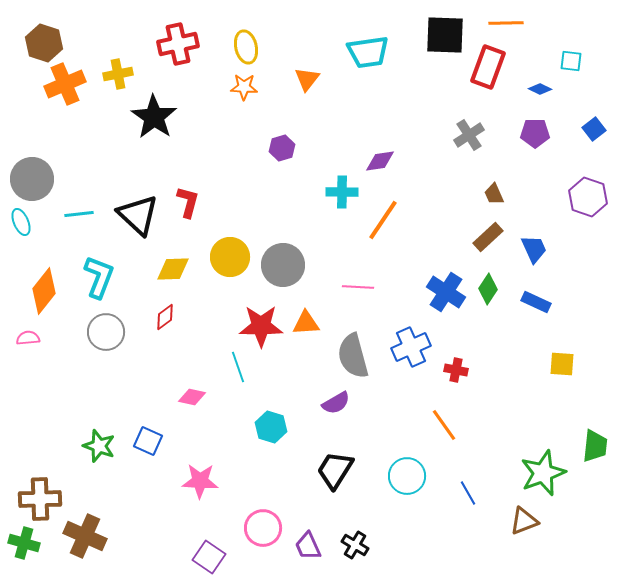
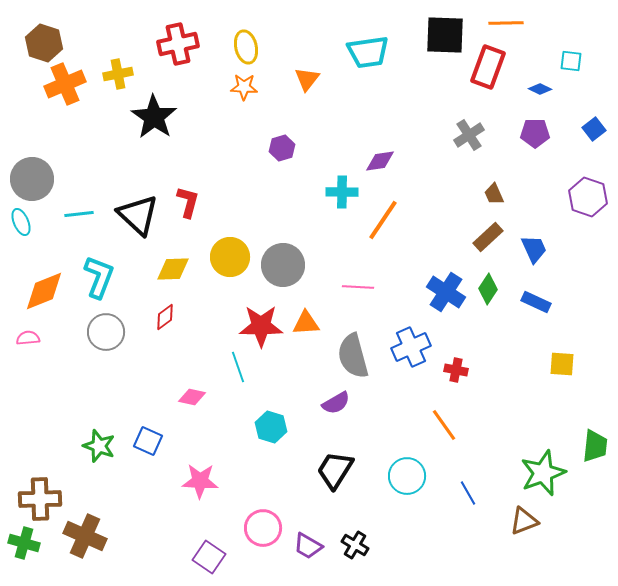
orange diamond at (44, 291): rotated 30 degrees clockwise
purple trapezoid at (308, 546): rotated 36 degrees counterclockwise
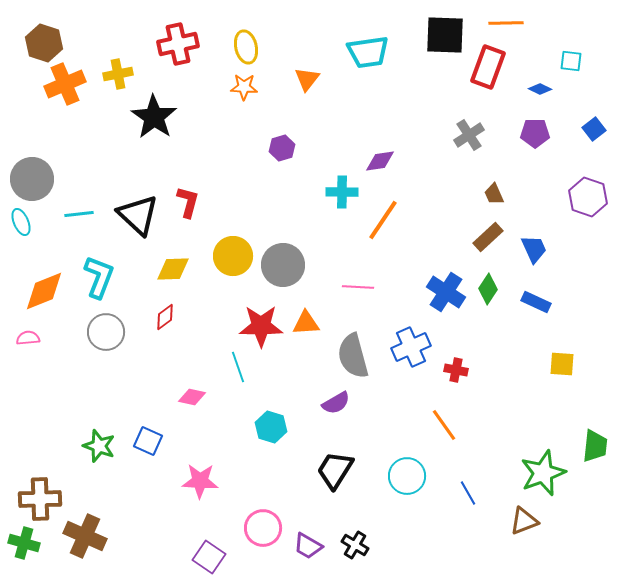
yellow circle at (230, 257): moved 3 px right, 1 px up
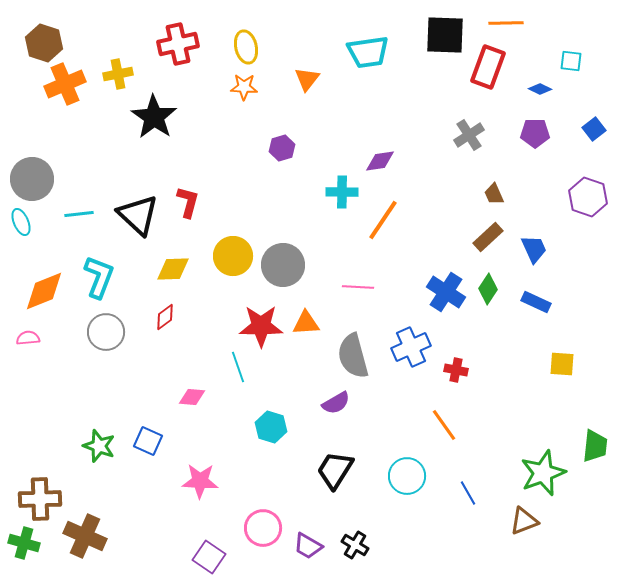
pink diamond at (192, 397): rotated 8 degrees counterclockwise
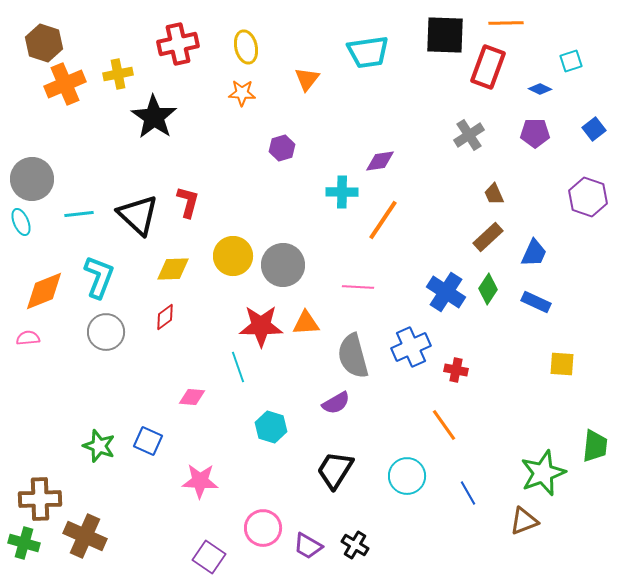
cyan square at (571, 61): rotated 25 degrees counterclockwise
orange star at (244, 87): moved 2 px left, 6 px down
blue trapezoid at (534, 249): moved 4 px down; rotated 48 degrees clockwise
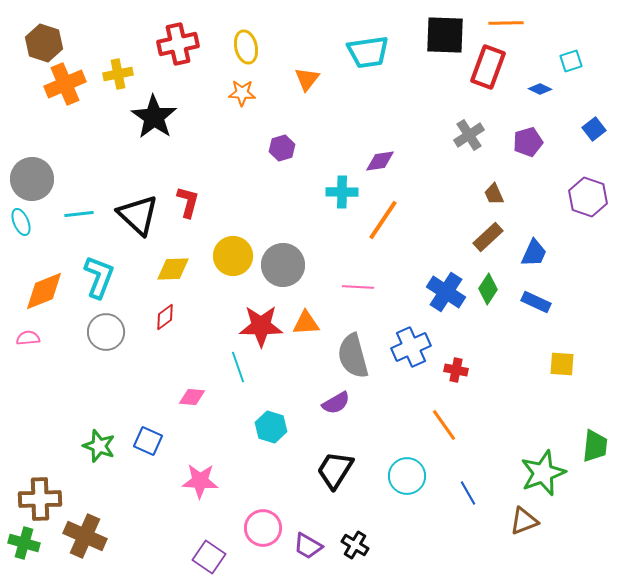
purple pentagon at (535, 133): moved 7 px left, 9 px down; rotated 16 degrees counterclockwise
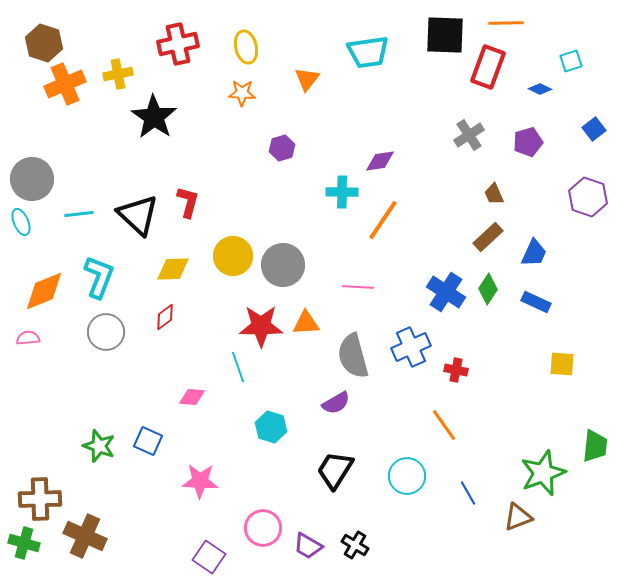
brown triangle at (524, 521): moved 6 px left, 4 px up
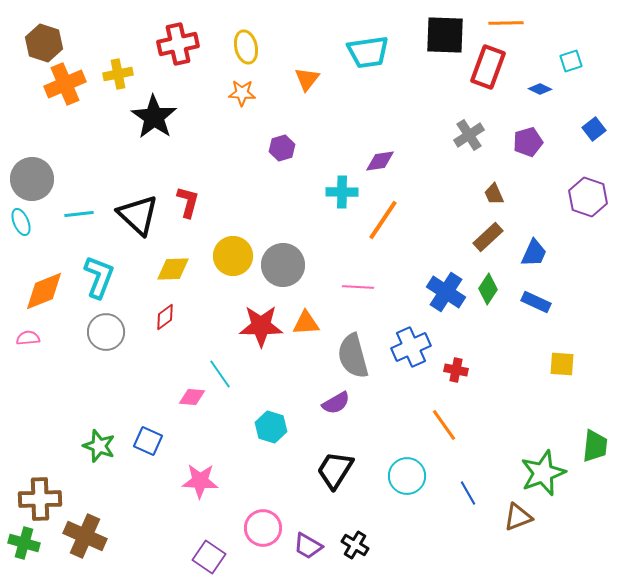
cyan line at (238, 367): moved 18 px left, 7 px down; rotated 16 degrees counterclockwise
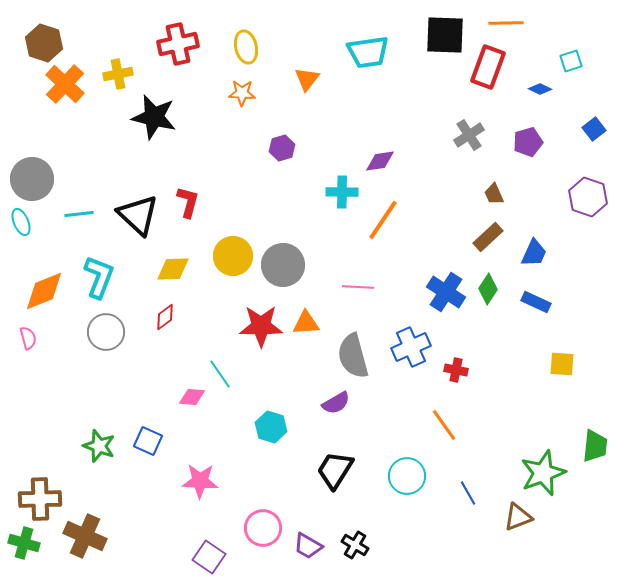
orange cross at (65, 84): rotated 24 degrees counterclockwise
black star at (154, 117): rotated 21 degrees counterclockwise
pink semicircle at (28, 338): rotated 80 degrees clockwise
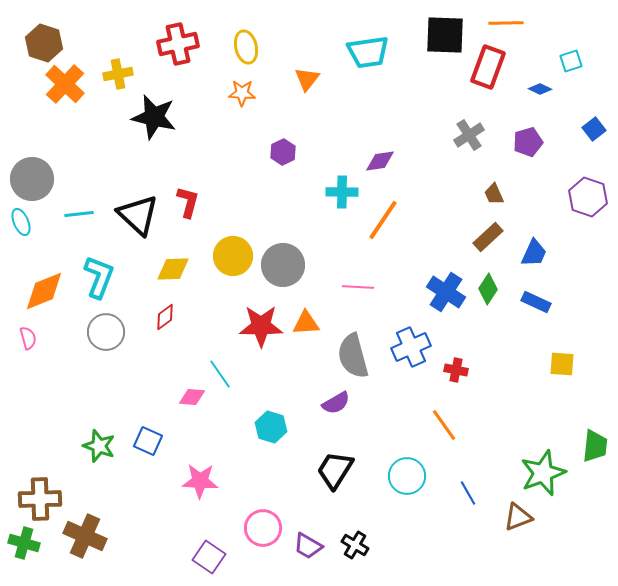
purple hexagon at (282, 148): moved 1 px right, 4 px down; rotated 10 degrees counterclockwise
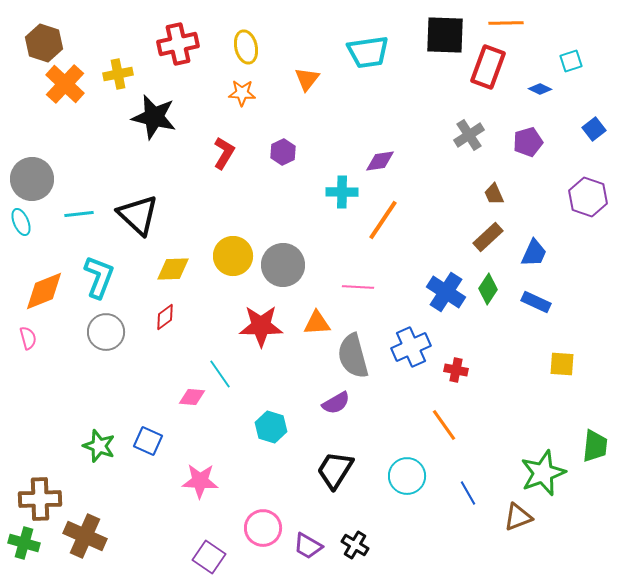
red L-shape at (188, 202): moved 36 px right, 49 px up; rotated 16 degrees clockwise
orange triangle at (306, 323): moved 11 px right
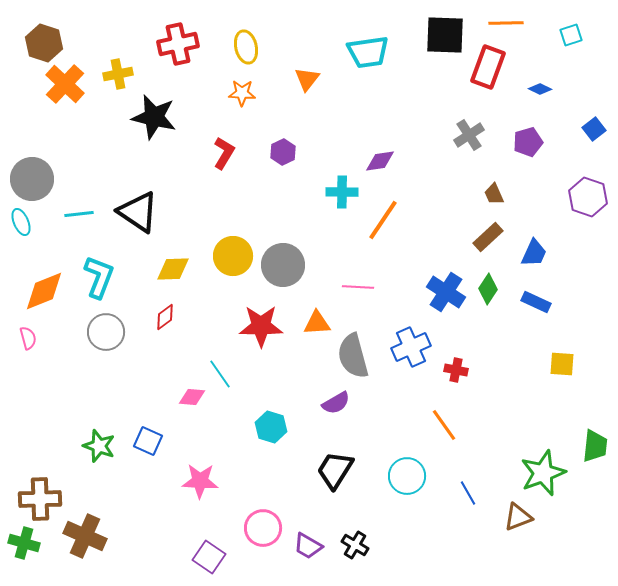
cyan square at (571, 61): moved 26 px up
black triangle at (138, 215): moved 3 px up; rotated 9 degrees counterclockwise
